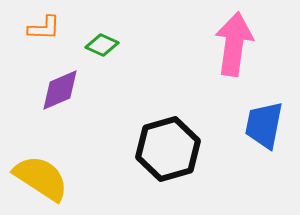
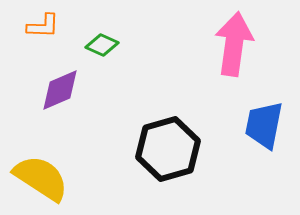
orange L-shape: moved 1 px left, 2 px up
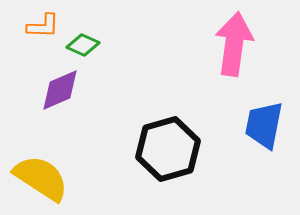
green diamond: moved 19 px left
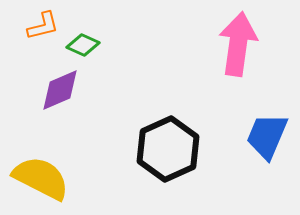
orange L-shape: rotated 16 degrees counterclockwise
pink arrow: moved 4 px right
blue trapezoid: moved 3 px right, 11 px down; rotated 12 degrees clockwise
black hexagon: rotated 8 degrees counterclockwise
yellow semicircle: rotated 6 degrees counterclockwise
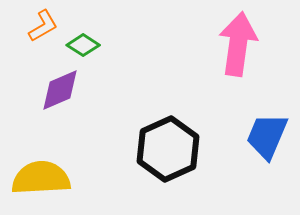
orange L-shape: rotated 16 degrees counterclockwise
green diamond: rotated 8 degrees clockwise
yellow semicircle: rotated 30 degrees counterclockwise
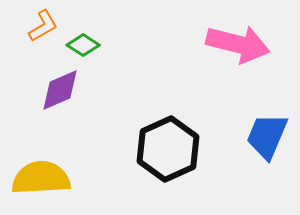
pink arrow: rotated 96 degrees clockwise
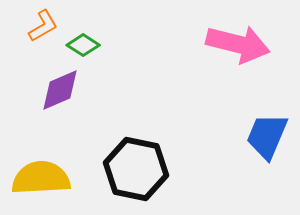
black hexagon: moved 32 px left, 20 px down; rotated 24 degrees counterclockwise
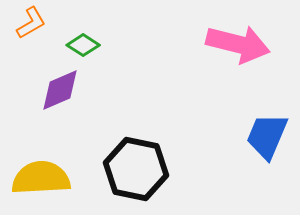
orange L-shape: moved 12 px left, 3 px up
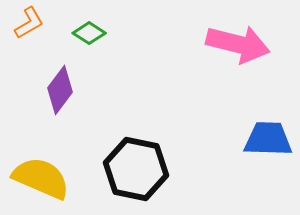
orange L-shape: moved 2 px left
green diamond: moved 6 px right, 12 px up
purple diamond: rotated 30 degrees counterclockwise
blue trapezoid: moved 1 px right, 3 px down; rotated 69 degrees clockwise
yellow semicircle: rotated 26 degrees clockwise
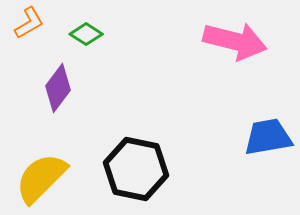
green diamond: moved 3 px left, 1 px down
pink arrow: moved 3 px left, 3 px up
purple diamond: moved 2 px left, 2 px up
blue trapezoid: moved 2 px up; rotated 12 degrees counterclockwise
yellow semicircle: rotated 68 degrees counterclockwise
